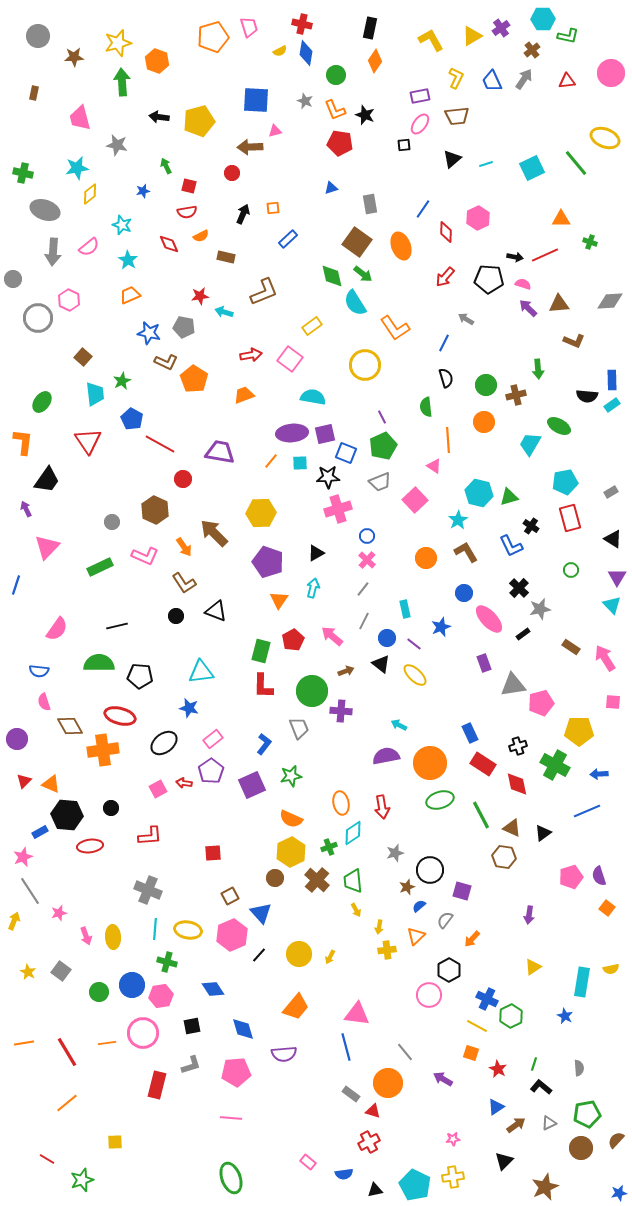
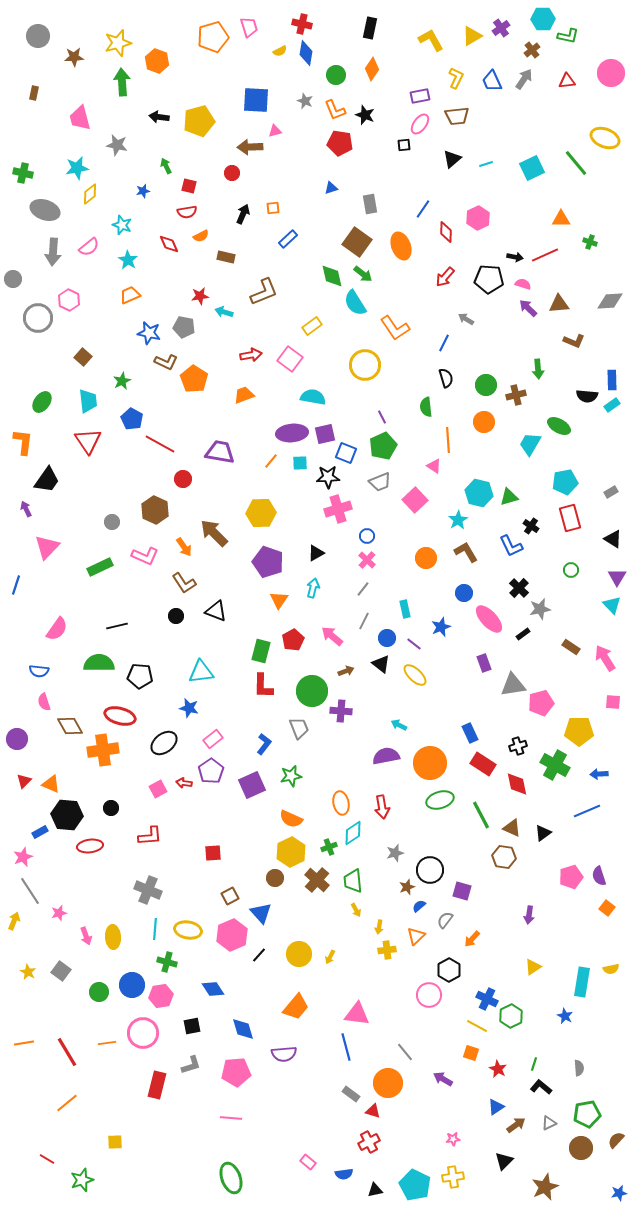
orange diamond at (375, 61): moved 3 px left, 8 px down
cyan trapezoid at (95, 394): moved 7 px left, 7 px down
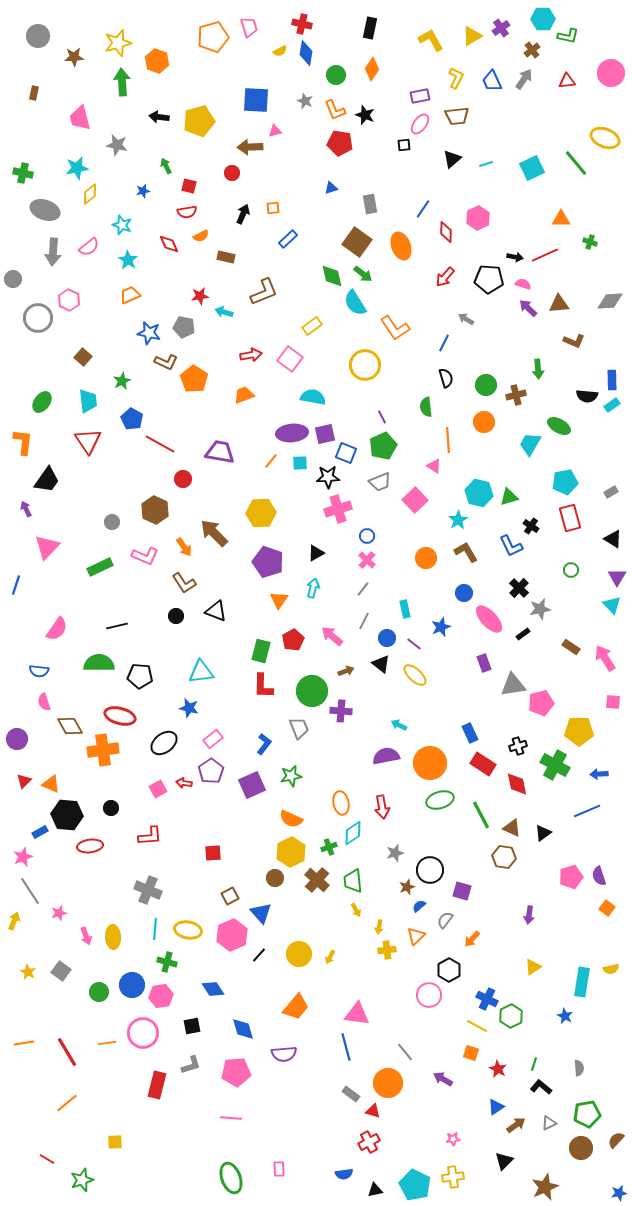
pink rectangle at (308, 1162): moved 29 px left, 7 px down; rotated 49 degrees clockwise
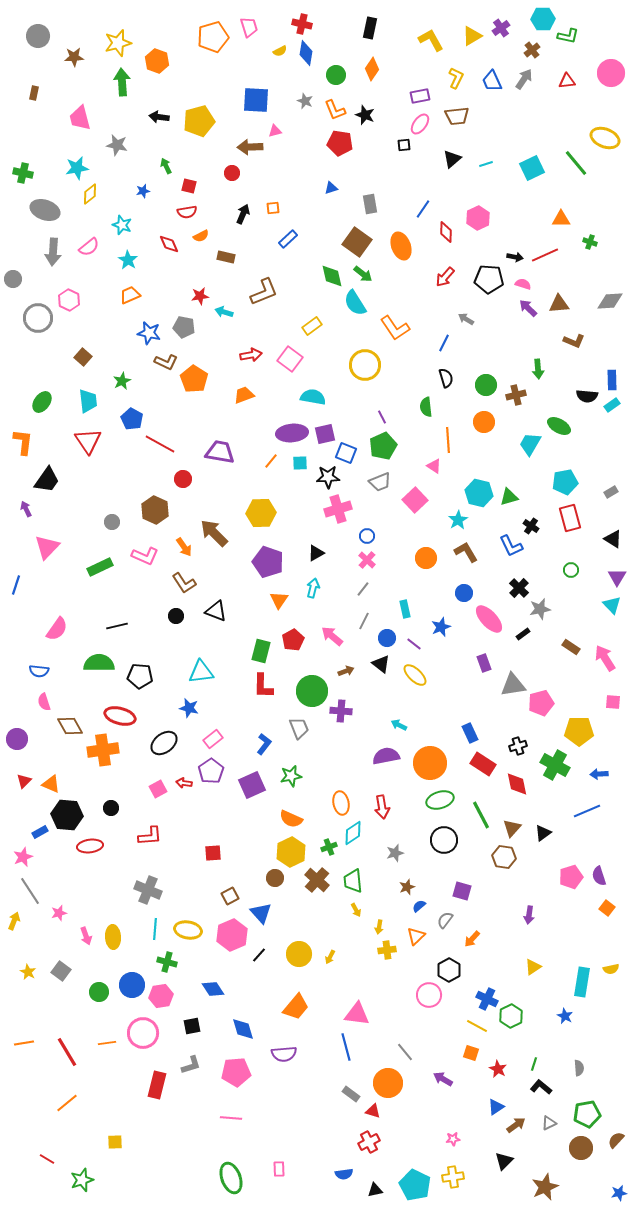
brown triangle at (512, 828): rotated 48 degrees clockwise
black circle at (430, 870): moved 14 px right, 30 px up
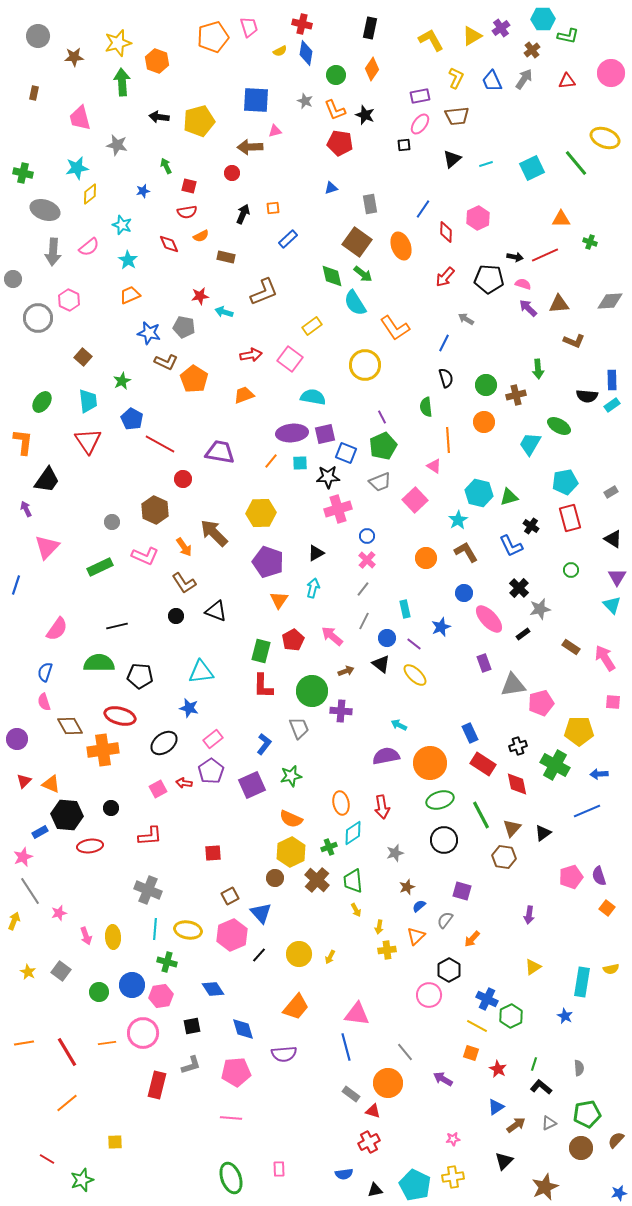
blue semicircle at (39, 671): moved 6 px right, 1 px down; rotated 102 degrees clockwise
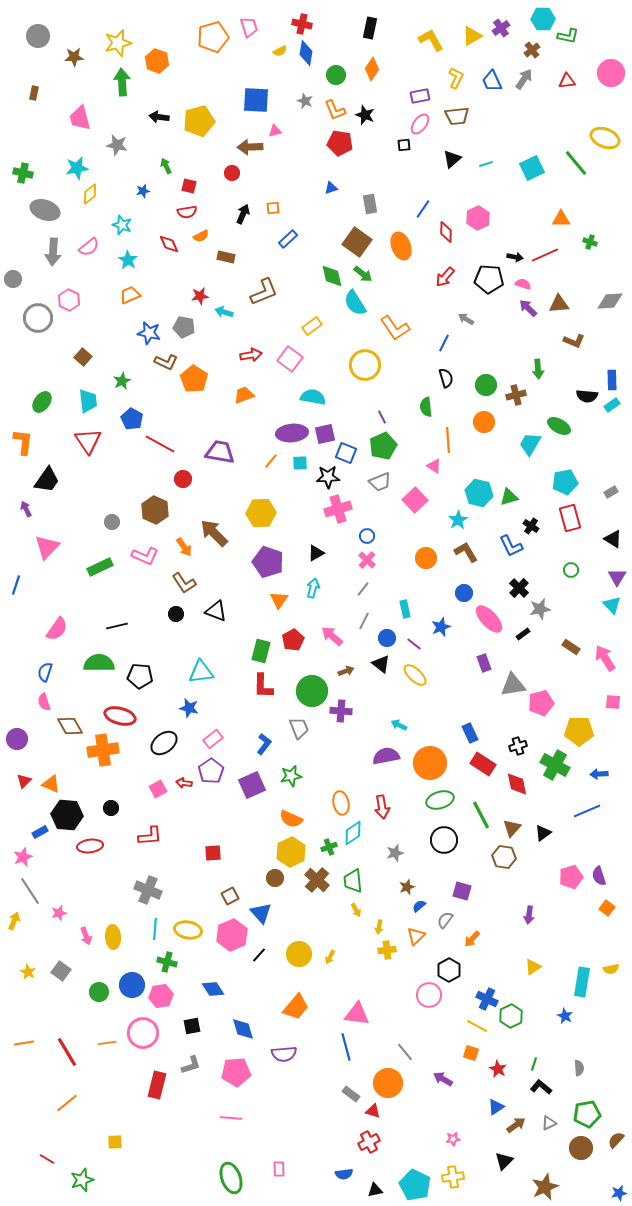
black circle at (176, 616): moved 2 px up
